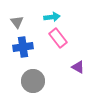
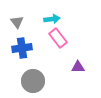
cyan arrow: moved 2 px down
blue cross: moved 1 px left, 1 px down
purple triangle: rotated 32 degrees counterclockwise
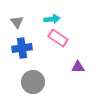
pink rectangle: rotated 18 degrees counterclockwise
gray circle: moved 1 px down
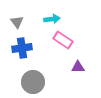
pink rectangle: moved 5 px right, 2 px down
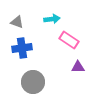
gray triangle: rotated 32 degrees counterclockwise
pink rectangle: moved 6 px right
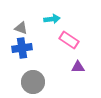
gray triangle: moved 4 px right, 6 px down
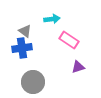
gray triangle: moved 4 px right, 3 px down; rotated 16 degrees clockwise
purple triangle: rotated 16 degrees counterclockwise
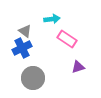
pink rectangle: moved 2 px left, 1 px up
blue cross: rotated 18 degrees counterclockwise
gray circle: moved 4 px up
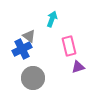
cyan arrow: rotated 63 degrees counterclockwise
gray triangle: moved 4 px right, 5 px down
pink rectangle: moved 2 px right, 7 px down; rotated 42 degrees clockwise
blue cross: moved 1 px down
